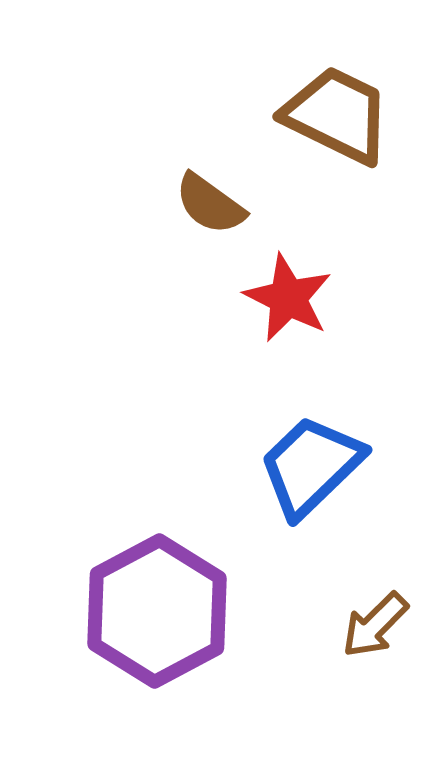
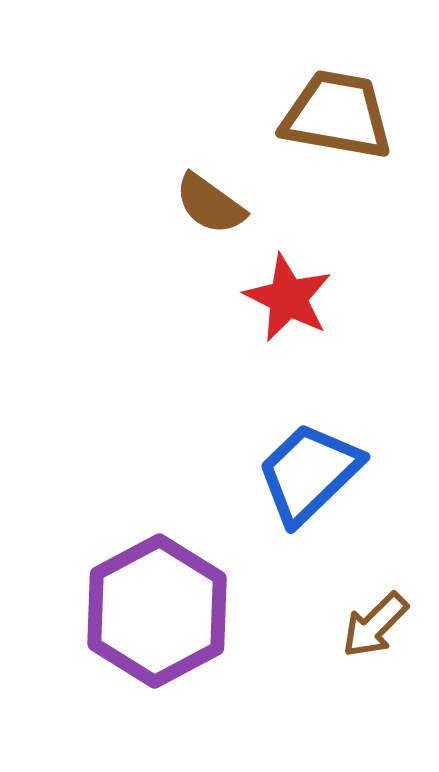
brown trapezoid: rotated 16 degrees counterclockwise
blue trapezoid: moved 2 px left, 7 px down
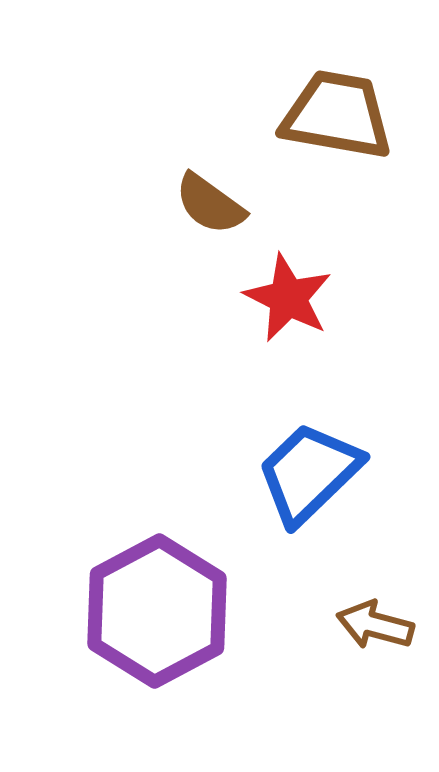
brown arrow: rotated 60 degrees clockwise
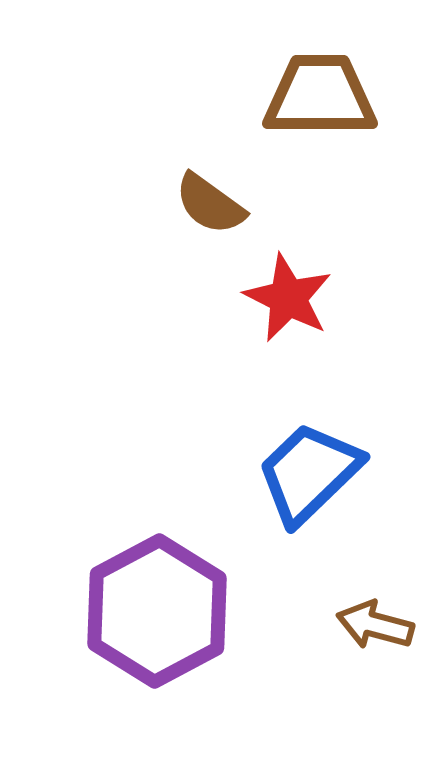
brown trapezoid: moved 17 px left, 19 px up; rotated 10 degrees counterclockwise
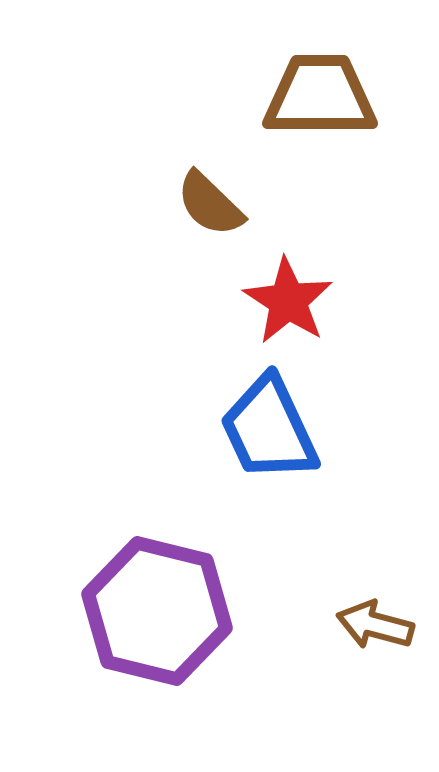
brown semicircle: rotated 8 degrees clockwise
red star: moved 3 px down; rotated 6 degrees clockwise
blue trapezoid: moved 40 px left, 44 px up; rotated 71 degrees counterclockwise
purple hexagon: rotated 18 degrees counterclockwise
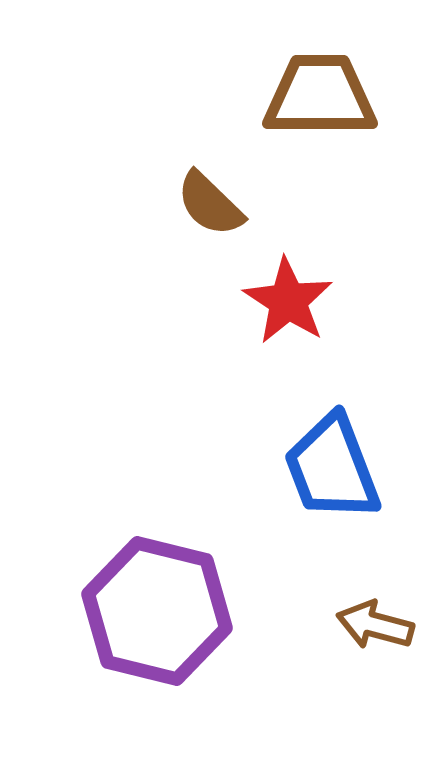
blue trapezoid: moved 63 px right, 39 px down; rotated 4 degrees clockwise
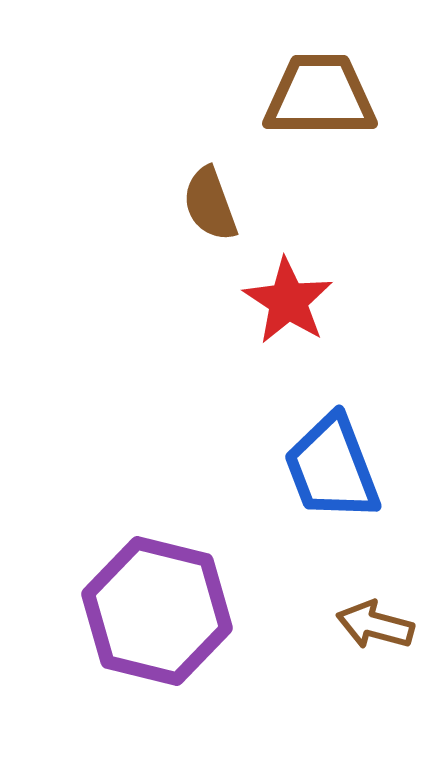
brown semicircle: rotated 26 degrees clockwise
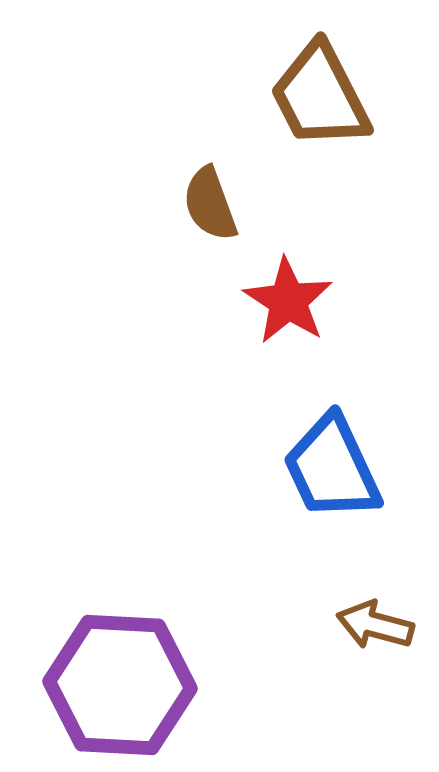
brown trapezoid: rotated 117 degrees counterclockwise
blue trapezoid: rotated 4 degrees counterclockwise
purple hexagon: moved 37 px left, 74 px down; rotated 11 degrees counterclockwise
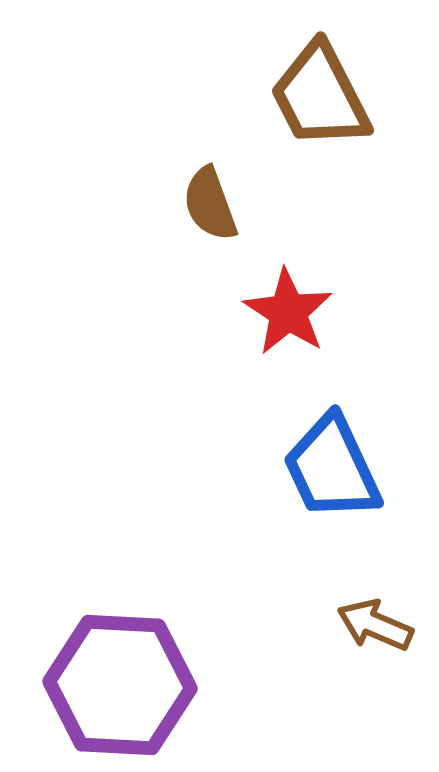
red star: moved 11 px down
brown arrow: rotated 8 degrees clockwise
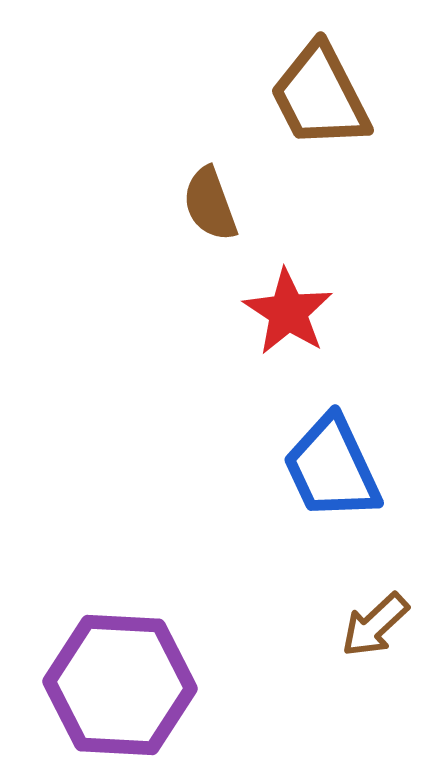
brown arrow: rotated 66 degrees counterclockwise
